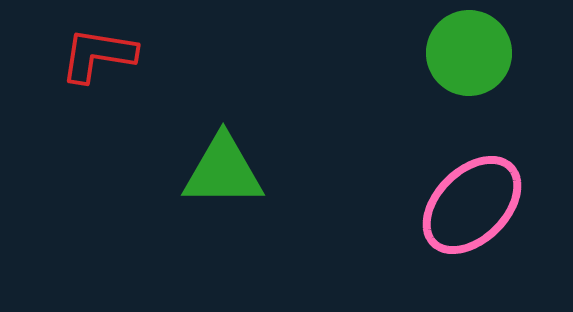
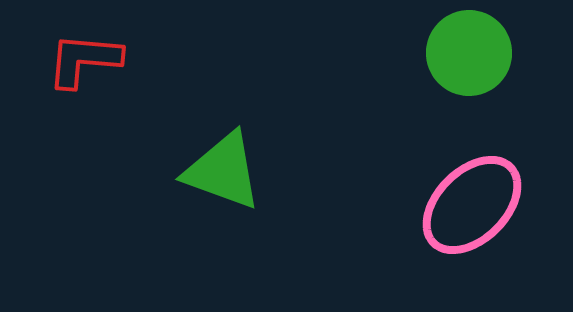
red L-shape: moved 14 px left, 5 px down; rotated 4 degrees counterclockwise
green triangle: rotated 20 degrees clockwise
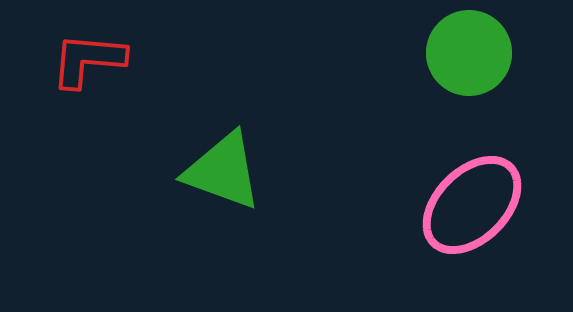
red L-shape: moved 4 px right
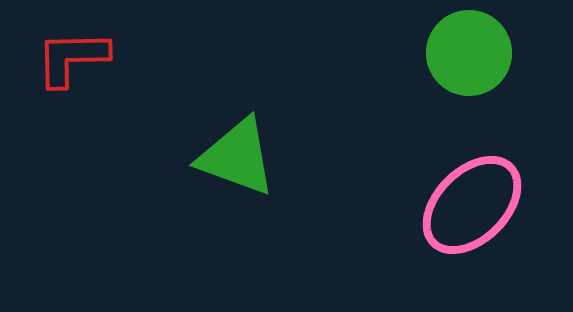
red L-shape: moved 16 px left, 2 px up; rotated 6 degrees counterclockwise
green triangle: moved 14 px right, 14 px up
